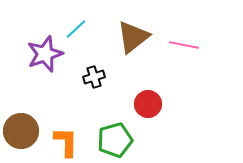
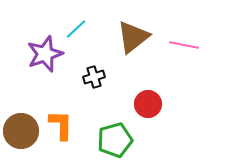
orange L-shape: moved 5 px left, 17 px up
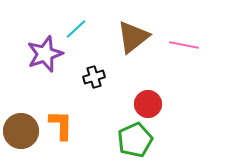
green pentagon: moved 20 px right; rotated 8 degrees counterclockwise
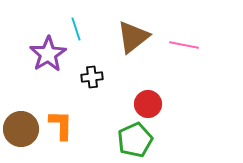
cyan line: rotated 65 degrees counterclockwise
purple star: moved 3 px right; rotated 12 degrees counterclockwise
black cross: moved 2 px left; rotated 10 degrees clockwise
brown circle: moved 2 px up
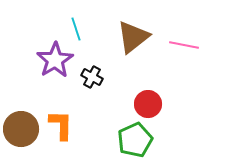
purple star: moved 7 px right, 6 px down
black cross: rotated 35 degrees clockwise
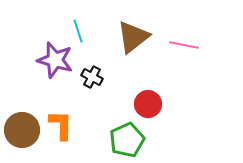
cyan line: moved 2 px right, 2 px down
purple star: rotated 24 degrees counterclockwise
brown circle: moved 1 px right, 1 px down
green pentagon: moved 8 px left
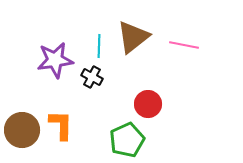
cyan line: moved 21 px right, 15 px down; rotated 20 degrees clockwise
purple star: rotated 24 degrees counterclockwise
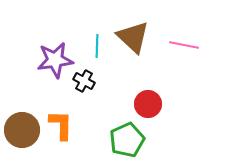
brown triangle: rotated 39 degrees counterclockwise
cyan line: moved 2 px left
black cross: moved 8 px left, 4 px down
